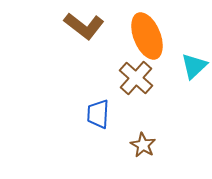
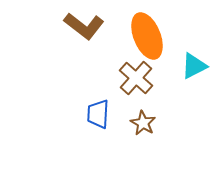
cyan triangle: rotated 16 degrees clockwise
brown star: moved 22 px up
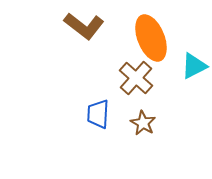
orange ellipse: moved 4 px right, 2 px down
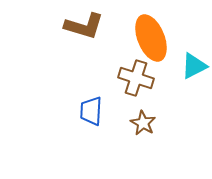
brown L-shape: rotated 21 degrees counterclockwise
brown cross: rotated 24 degrees counterclockwise
blue trapezoid: moved 7 px left, 3 px up
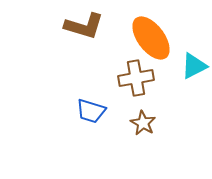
orange ellipse: rotated 15 degrees counterclockwise
brown cross: rotated 28 degrees counterclockwise
blue trapezoid: rotated 76 degrees counterclockwise
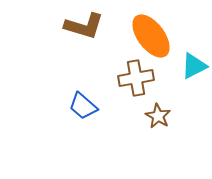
orange ellipse: moved 2 px up
blue trapezoid: moved 8 px left, 5 px up; rotated 24 degrees clockwise
brown star: moved 15 px right, 7 px up
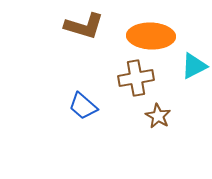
orange ellipse: rotated 51 degrees counterclockwise
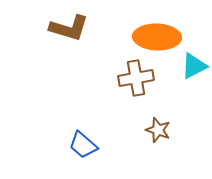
brown L-shape: moved 15 px left, 2 px down
orange ellipse: moved 6 px right, 1 px down
blue trapezoid: moved 39 px down
brown star: moved 14 px down; rotated 10 degrees counterclockwise
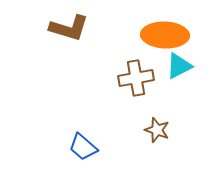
orange ellipse: moved 8 px right, 2 px up
cyan triangle: moved 15 px left
brown star: moved 1 px left
blue trapezoid: moved 2 px down
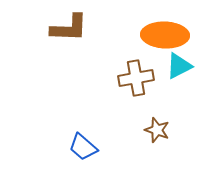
brown L-shape: rotated 15 degrees counterclockwise
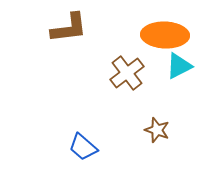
brown L-shape: rotated 9 degrees counterclockwise
brown cross: moved 9 px left, 5 px up; rotated 28 degrees counterclockwise
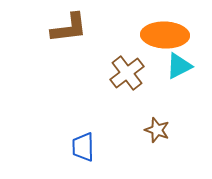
blue trapezoid: rotated 48 degrees clockwise
